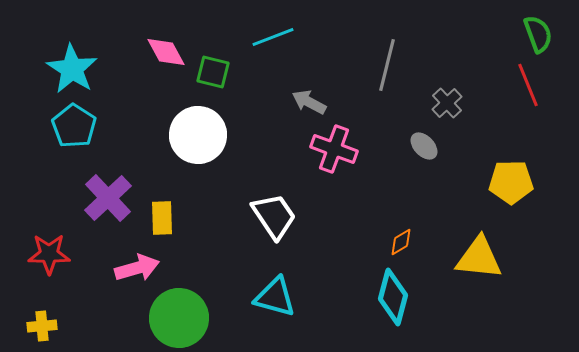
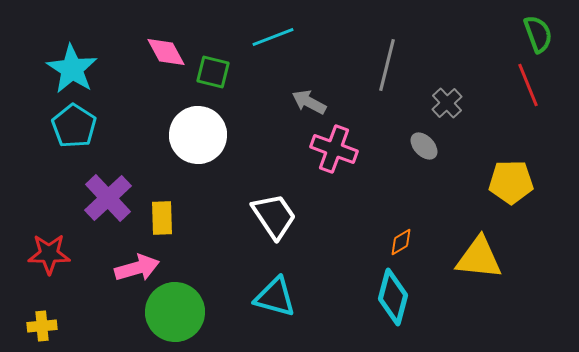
green circle: moved 4 px left, 6 px up
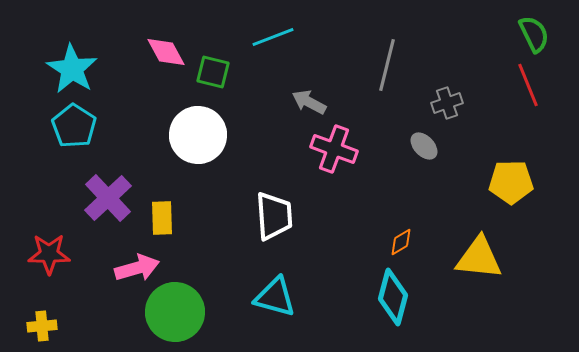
green semicircle: moved 4 px left; rotated 6 degrees counterclockwise
gray cross: rotated 24 degrees clockwise
white trapezoid: rotated 30 degrees clockwise
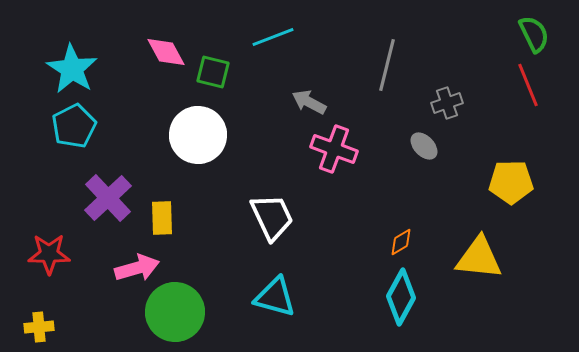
cyan pentagon: rotated 12 degrees clockwise
white trapezoid: moved 2 px left, 1 px down; rotated 21 degrees counterclockwise
cyan diamond: moved 8 px right; rotated 14 degrees clockwise
yellow cross: moved 3 px left, 1 px down
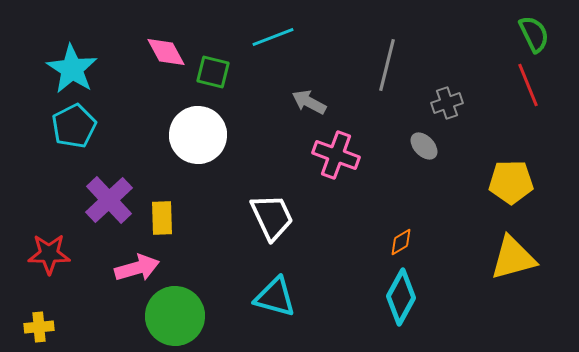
pink cross: moved 2 px right, 6 px down
purple cross: moved 1 px right, 2 px down
yellow triangle: moved 34 px right; rotated 21 degrees counterclockwise
green circle: moved 4 px down
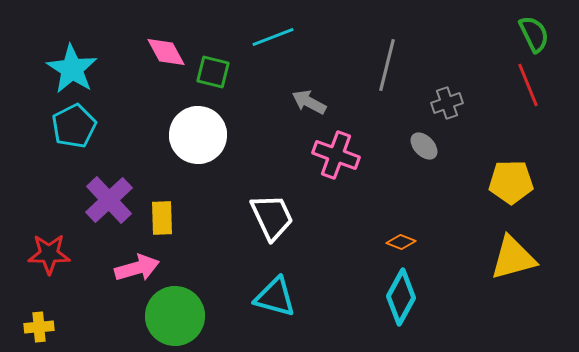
orange diamond: rotated 52 degrees clockwise
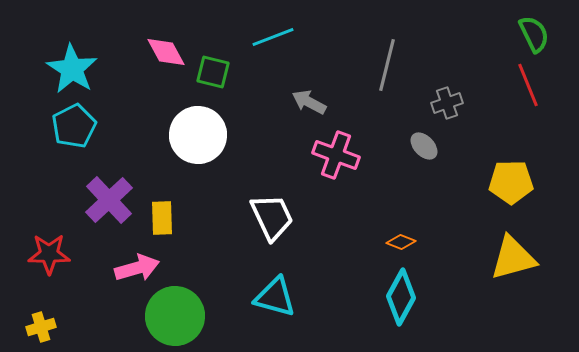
yellow cross: moved 2 px right; rotated 12 degrees counterclockwise
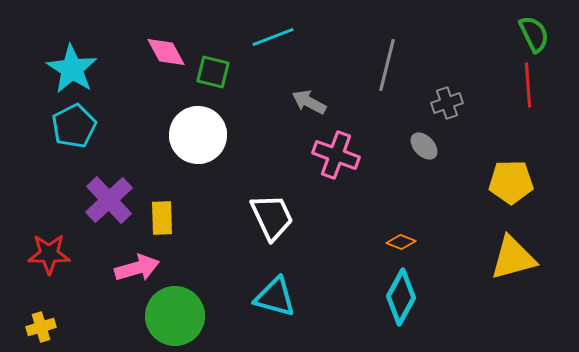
red line: rotated 18 degrees clockwise
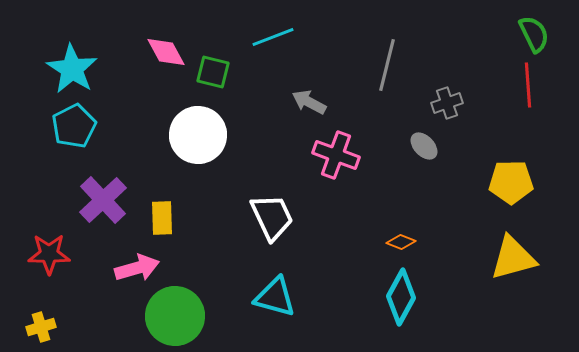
purple cross: moved 6 px left
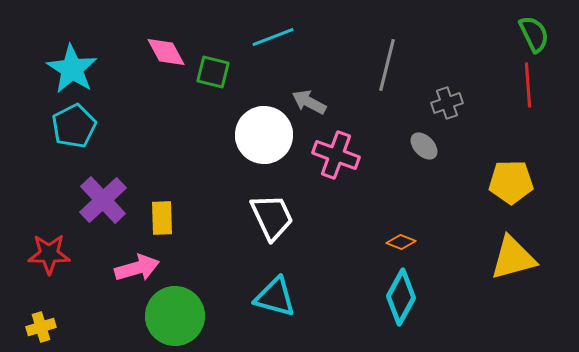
white circle: moved 66 px right
